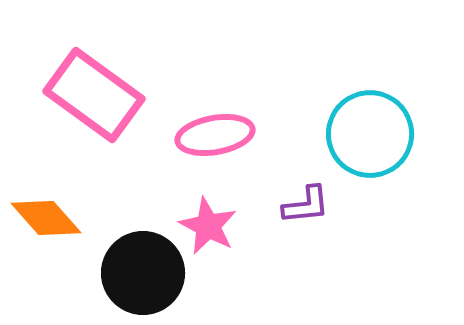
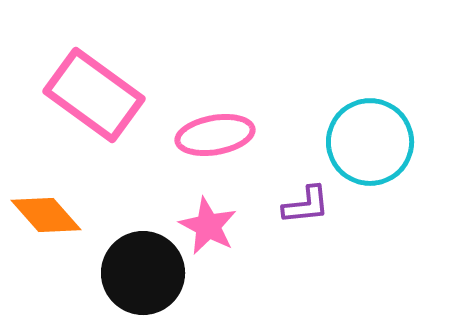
cyan circle: moved 8 px down
orange diamond: moved 3 px up
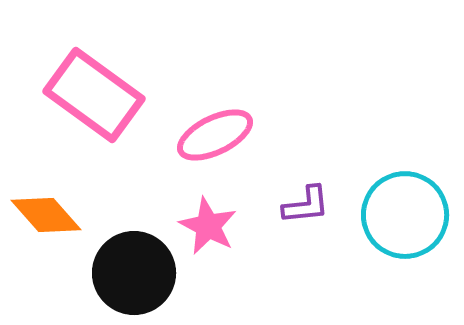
pink ellipse: rotated 16 degrees counterclockwise
cyan circle: moved 35 px right, 73 px down
black circle: moved 9 px left
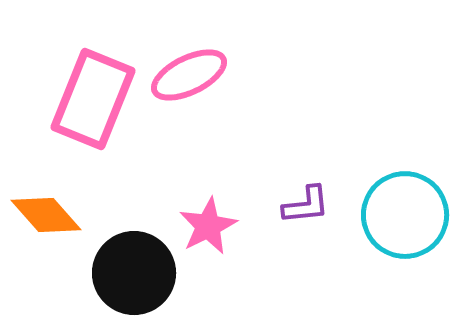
pink rectangle: moved 1 px left, 4 px down; rotated 76 degrees clockwise
pink ellipse: moved 26 px left, 60 px up
pink star: rotated 18 degrees clockwise
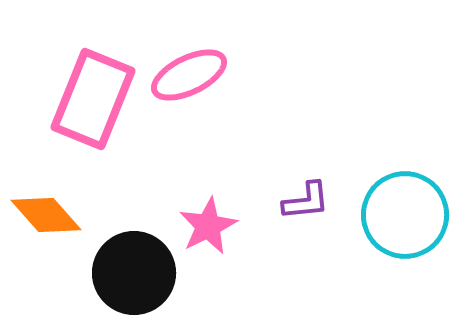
purple L-shape: moved 4 px up
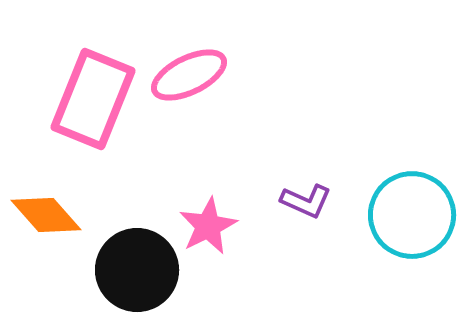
purple L-shape: rotated 30 degrees clockwise
cyan circle: moved 7 px right
black circle: moved 3 px right, 3 px up
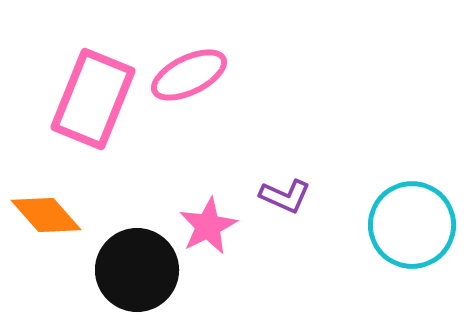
purple L-shape: moved 21 px left, 5 px up
cyan circle: moved 10 px down
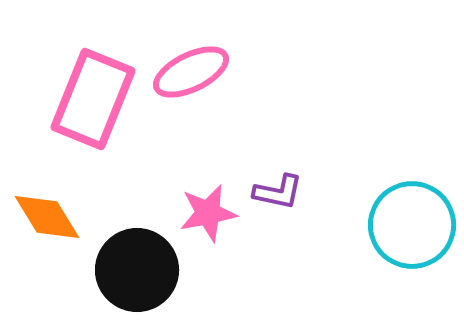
pink ellipse: moved 2 px right, 3 px up
purple L-shape: moved 7 px left, 4 px up; rotated 12 degrees counterclockwise
orange diamond: moved 1 px right, 2 px down; rotated 10 degrees clockwise
pink star: moved 13 px up; rotated 16 degrees clockwise
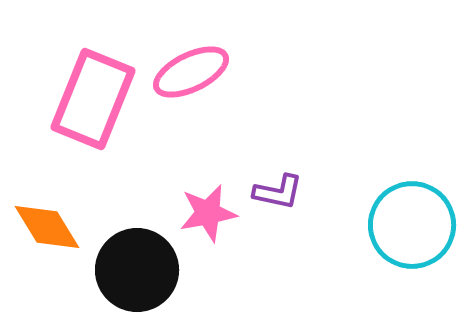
orange diamond: moved 10 px down
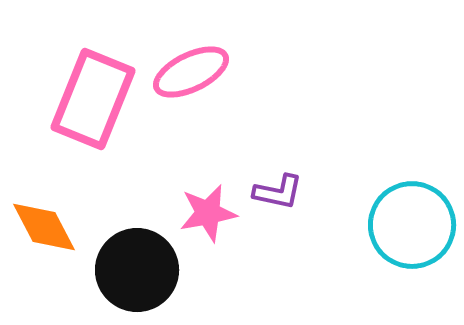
orange diamond: moved 3 px left; rotated 4 degrees clockwise
